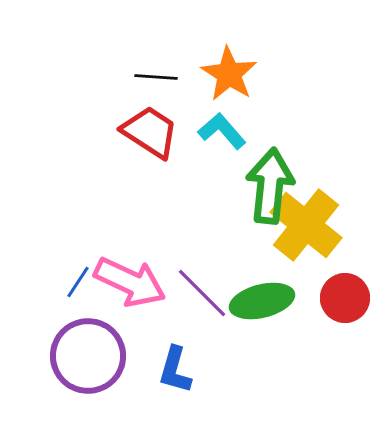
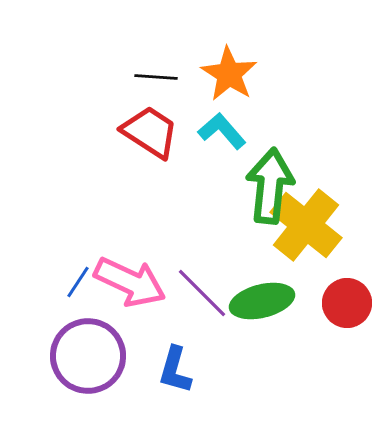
red circle: moved 2 px right, 5 px down
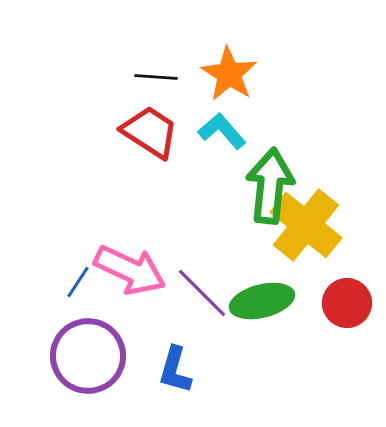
pink arrow: moved 12 px up
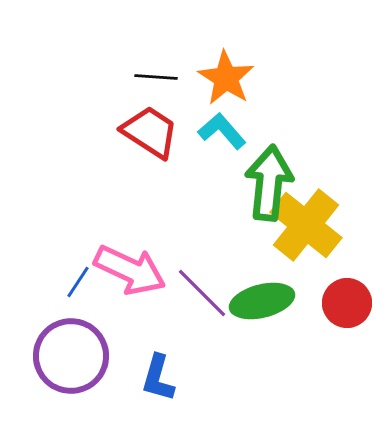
orange star: moved 3 px left, 4 px down
green arrow: moved 1 px left, 3 px up
purple circle: moved 17 px left
blue L-shape: moved 17 px left, 8 px down
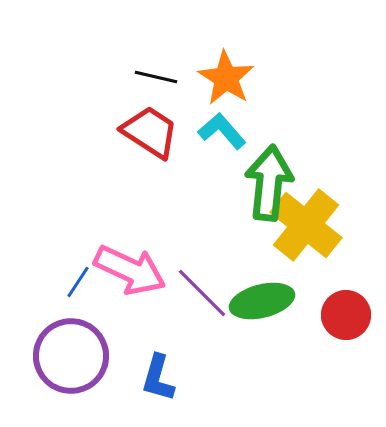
black line: rotated 9 degrees clockwise
red circle: moved 1 px left, 12 px down
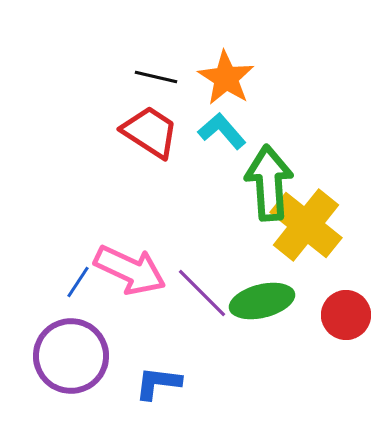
green arrow: rotated 10 degrees counterclockwise
blue L-shape: moved 5 px down; rotated 81 degrees clockwise
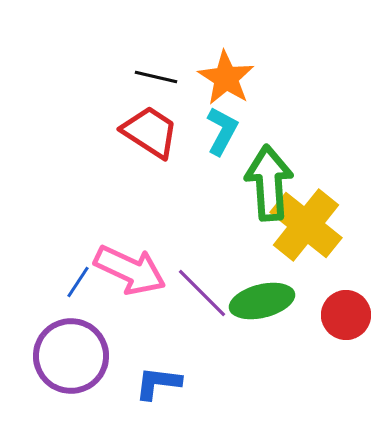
cyan L-shape: rotated 69 degrees clockwise
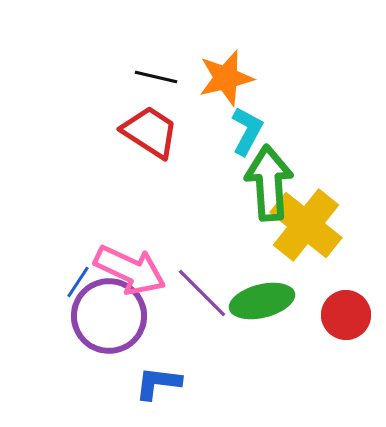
orange star: rotated 26 degrees clockwise
cyan L-shape: moved 25 px right
purple circle: moved 38 px right, 40 px up
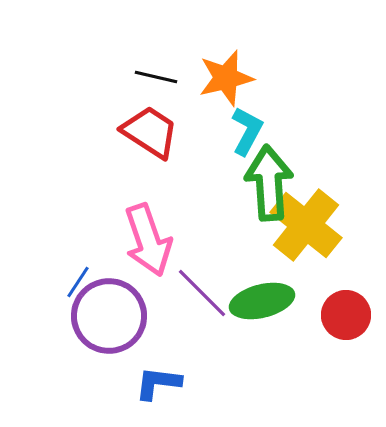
pink arrow: moved 18 px right, 30 px up; rotated 46 degrees clockwise
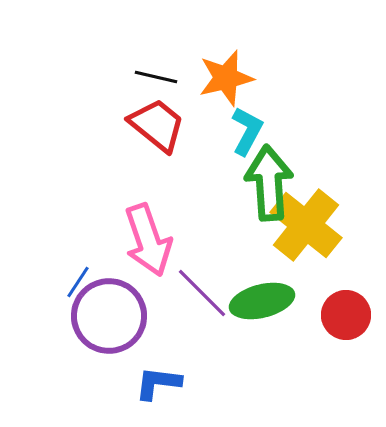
red trapezoid: moved 7 px right, 7 px up; rotated 6 degrees clockwise
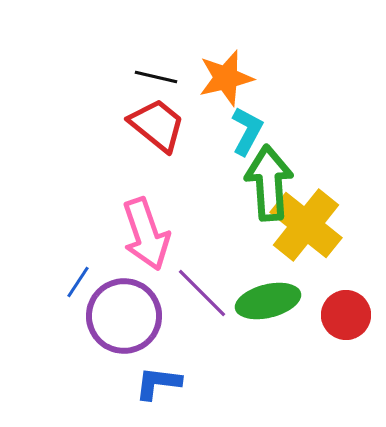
pink arrow: moved 2 px left, 6 px up
green ellipse: moved 6 px right
purple circle: moved 15 px right
